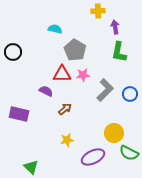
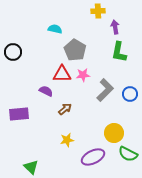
purple rectangle: rotated 18 degrees counterclockwise
green semicircle: moved 1 px left, 1 px down
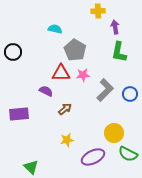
red triangle: moved 1 px left, 1 px up
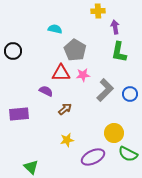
black circle: moved 1 px up
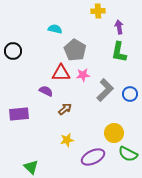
purple arrow: moved 4 px right
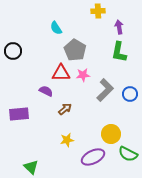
cyan semicircle: moved 1 px right, 1 px up; rotated 136 degrees counterclockwise
yellow circle: moved 3 px left, 1 px down
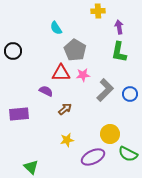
yellow circle: moved 1 px left
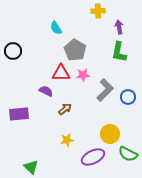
blue circle: moved 2 px left, 3 px down
